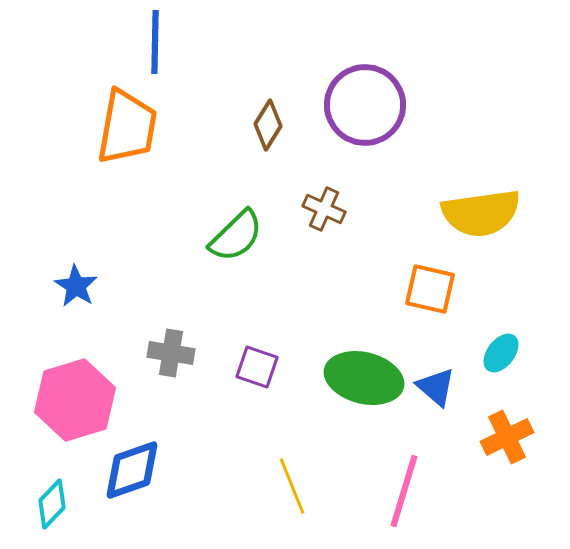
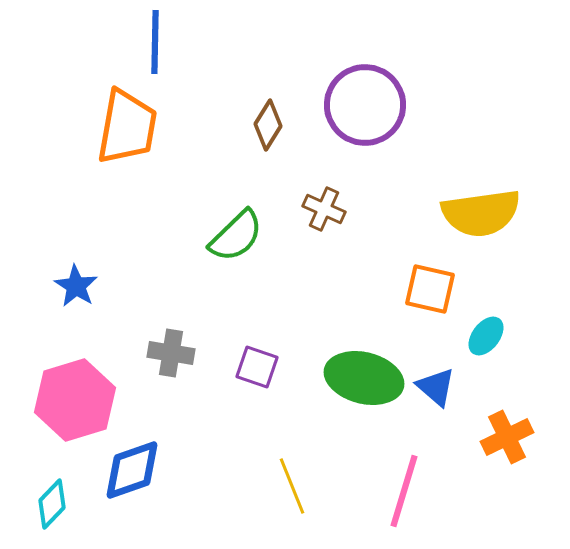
cyan ellipse: moved 15 px left, 17 px up
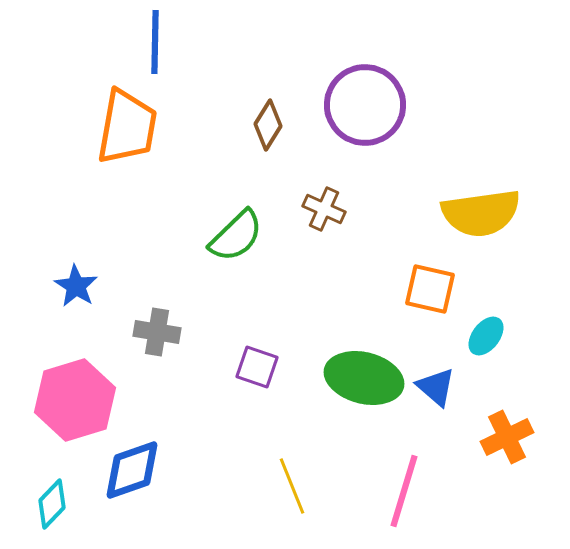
gray cross: moved 14 px left, 21 px up
